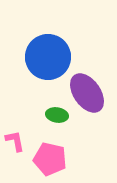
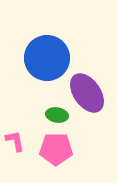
blue circle: moved 1 px left, 1 px down
pink pentagon: moved 6 px right, 10 px up; rotated 12 degrees counterclockwise
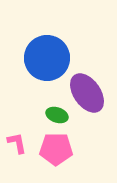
green ellipse: rotated 10 degrees clockwise
pink L-shape: moved 2 px right, 2 px down
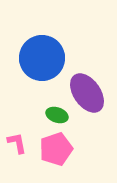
blue circle: moved 5 px left
pink pentagon: rotated 20 degrees counterclockwise
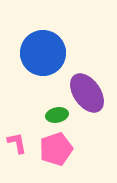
blue circle: moved 1 px right, 5 px up
green ellipse: rotated 30 degrees counterclockwise
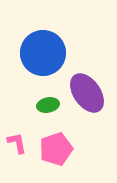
green ellipse: moved 9 px left, 10 px up
